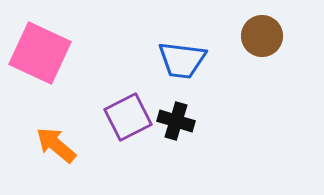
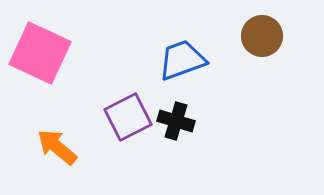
blue trapezoid: rotated 153 degrees clockwise
orange arrow: moved 1 px right, 2 px down
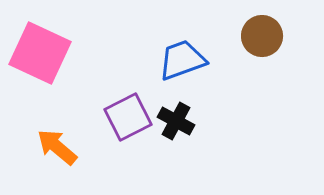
black cross: rotated 12 degrees clockwise
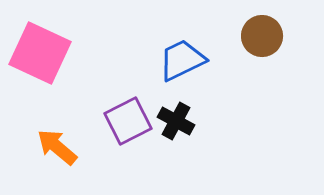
blue trapezoid: rotated 6 degrees counterclockwise
purple square: moved 4 px down
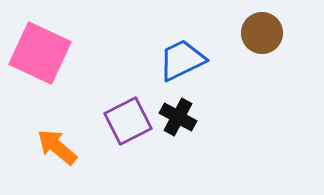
brown circle: moved 3 px up
black cross: moved 2 px right, 4 px up
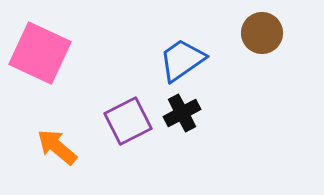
blue trapezoid: rotated 9 degrees counterclockwise
black cross: moved 4 px right, 4 px up; rotated 33 degrees clockwise
